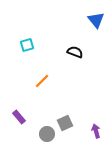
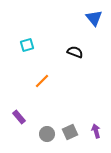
blue triangle: moved 2 px left, 2 px up
gray square: moved 5 px right, 9 px down
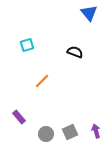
blue triangle: moved 5 px left, 5 px up
gray circle: moved 1 px left
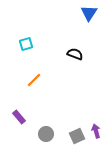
blue triangle: rotated 12 degrees clockwise
cyan square: moved 1 px left, 1 px up
black semicircle: moved 2 px down
orange line: moved 8 px left, 1 px up
gray square: moved 7 px right, 4 px down
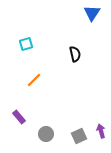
blue triangle: moved 3 px right
black semicircle: rotated 56 degrees clockwise
purple arrow: moved 5 px right
gray square: moved 2 px right
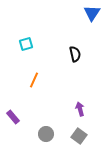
orange line: rotated 21 degrees counterclockwise
purple rectangle: moved 6 px left
purple arrow: moved 21 px left, 22 px up
gray square: rotated 28 degrees counterclockwise
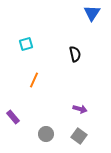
purple arrow: rotated 120 degrees clockwise
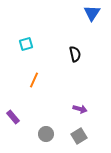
gray square: rotated 21 degrees clockwise
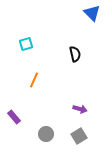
blue triangle: rotated 18 degrees counterclockwise
purple rectangle: moved 1 px right
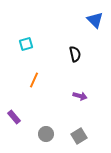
blue triangle: moved 3 px right, 7 px down
purple arrow: moved 13 px up
